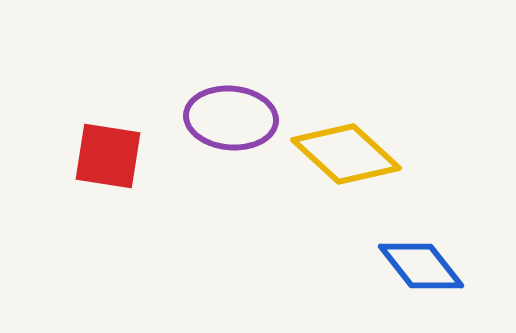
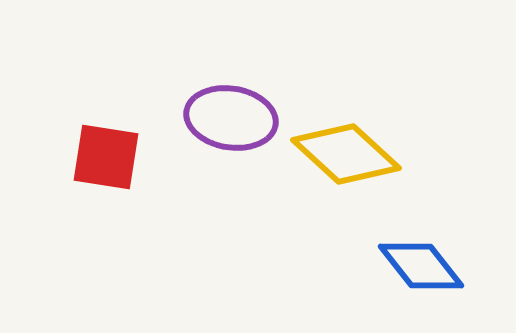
purple ellipse: rotated 4 degrees clockwise
red square: moved 2 px left, 1 px down
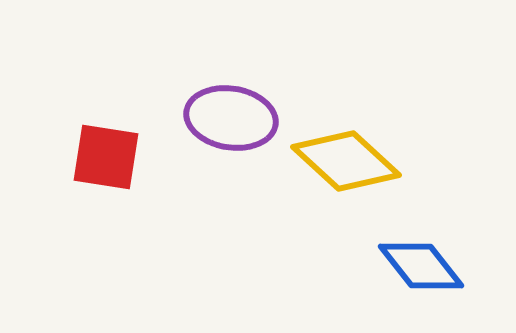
yellow diamond: moved 7 px down
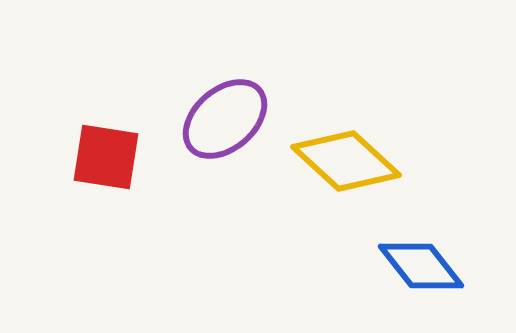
purple ellipse: moved 6 px left, 1 px down; rotated 50 degrees counterclockwise
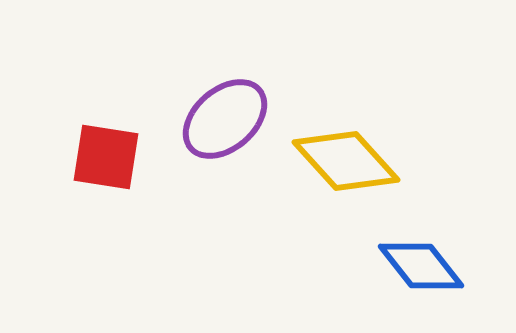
yellow diamond: rotated 5 degrees clockwise
